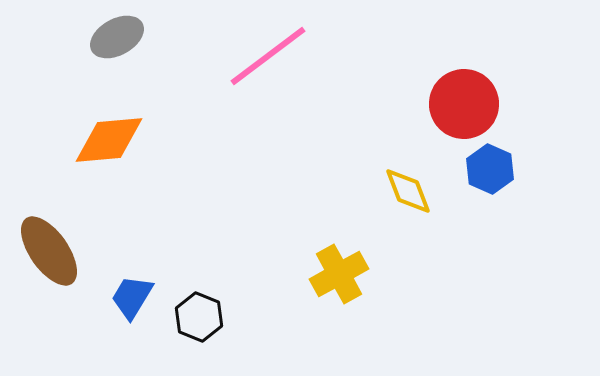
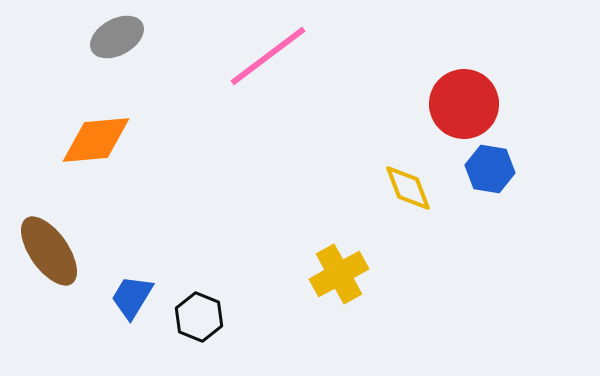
orange diamond: moved 13 px left
blue hexagon: rotated 15 degrees counterclockwise
yellow diamond: moved 3 px up
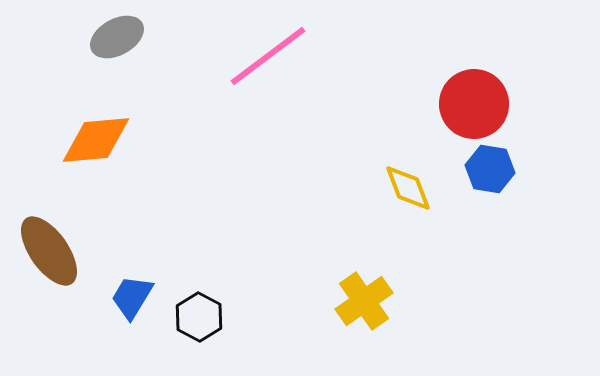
red circle: moved 10 px right
yellow cross: moved 25 px right, 27 px down; rotated 6 degrees counterclockwise
black hexagon: rotated 6 degrees clockwise
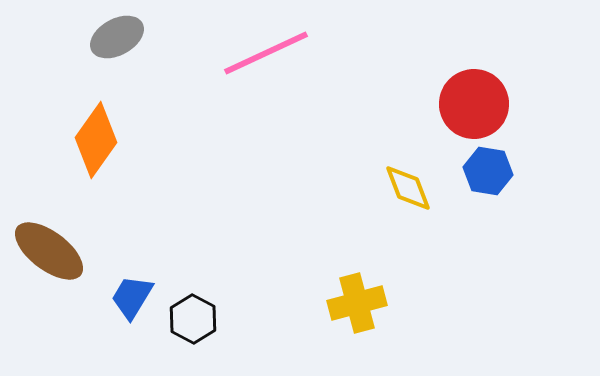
pink line: moved 2 px left, 3 px up; rotated 12 degrees clockwise
orange diamond: rotated 50 degrees counterclockwise
blue hexagon: moved 2 px left, 2 px down
brown ellipse: rotated 18 degrees counterclockwise
yellow cross: moved 7 px left, 2 px down; rotated 20 degrees clockwise
black hexagon: moved 6 px left, 2 px down
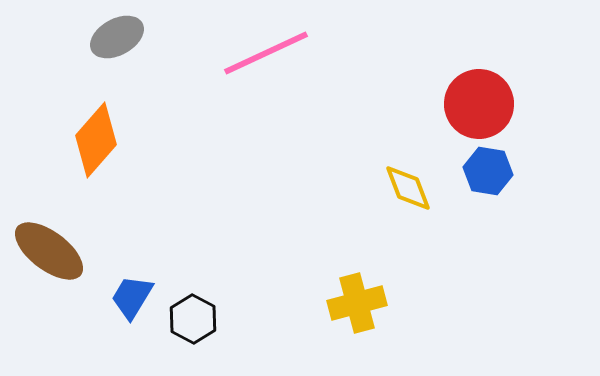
red circle: moved 5 px right
orange diamond: rotated 6 degrees clockwise
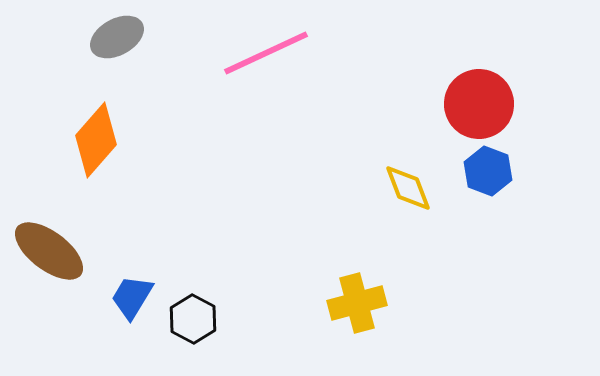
blue hexagon: rotated 12 degrees clockwise
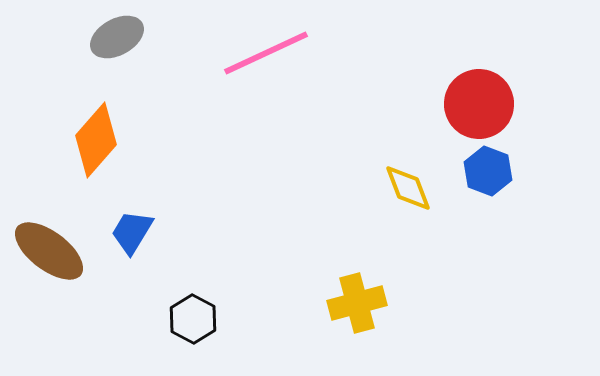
blue trapezoid: moved 65 px up
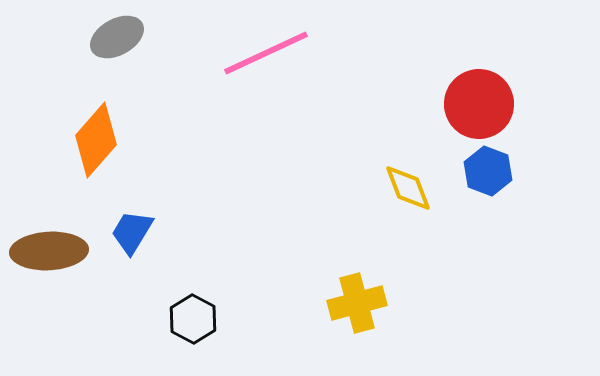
brown ellipse: rotated 40 degrees counterclockwise
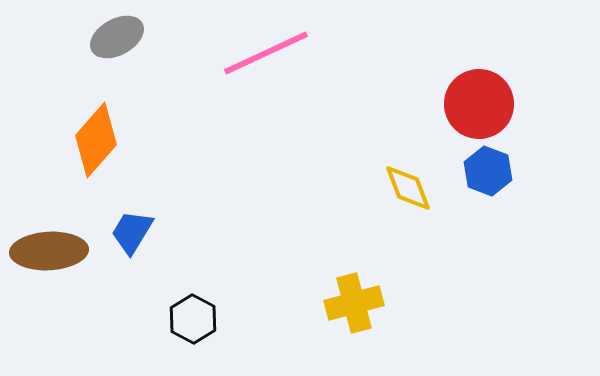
yellow cross: moved 3 px left
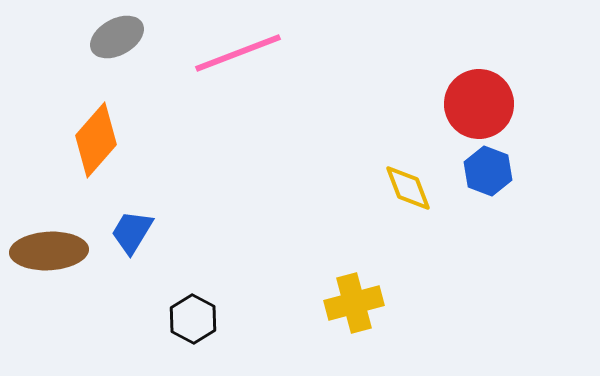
pink line: moved 28 px left; rotated 4 degrees clockwise
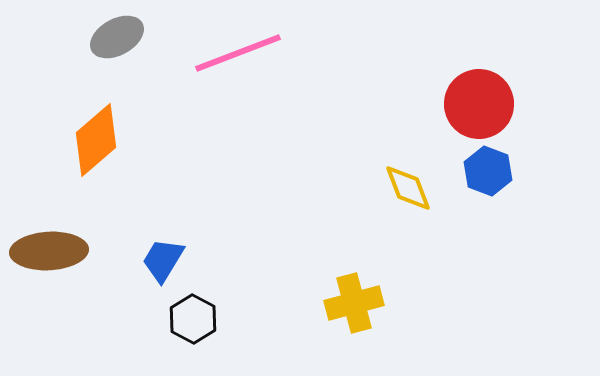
orange diamond: rotated 8 degrees clockwise
blue trapezoid: moved 31 px right, 28 px down
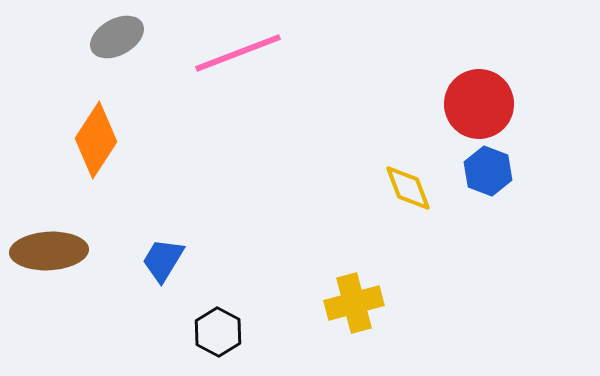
orange diamond: rotated 16 degrees counterclockwise
black hexagon: moved 25 px right, 13 px down
